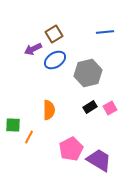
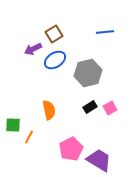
orange semicircle: rotated 12 degrees counterclockwise
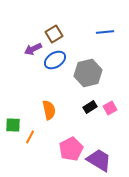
orange line: moved 1 px right
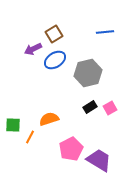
orange semicircle: moved 9 px down; rotated 96 degrees counterclockwise
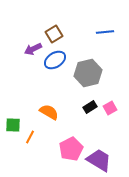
orange semicircle: moved 7 px up; rotated 48 degrees clockwise
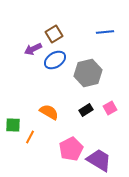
black rectangle: moved 4 px left, 3 px down
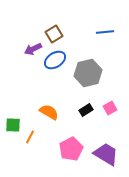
purple trapezoid: moved 7 px right, 6 px up
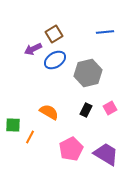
black rectangle: rotated 32 degrees counterclockwise
